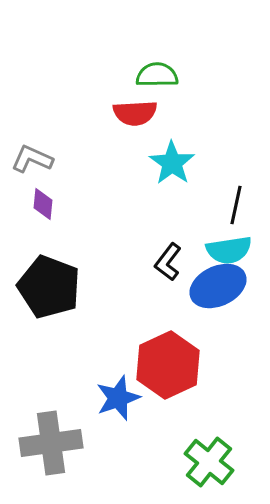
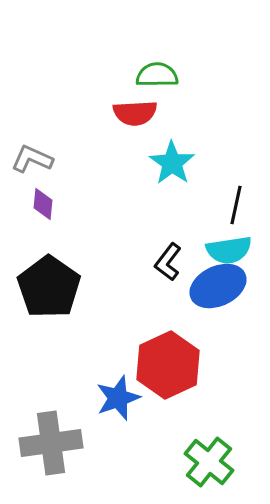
black pentagon: rotated 14 degrees clockwise
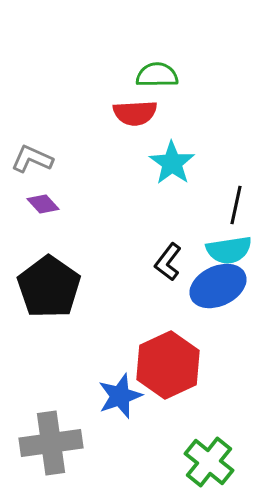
purple diamond: rotated 48 degrees counterclockwise
blue star: moved 2 px right, 2 px up
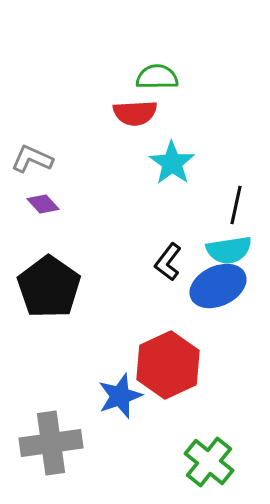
green semicircle: moved 2 px down
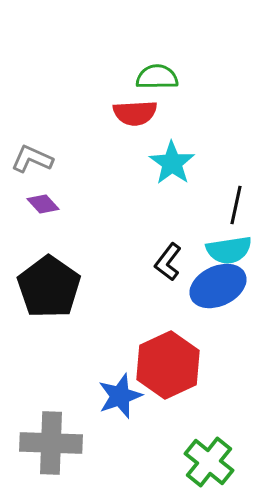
gray cross: rotated 10 degrees clockwise
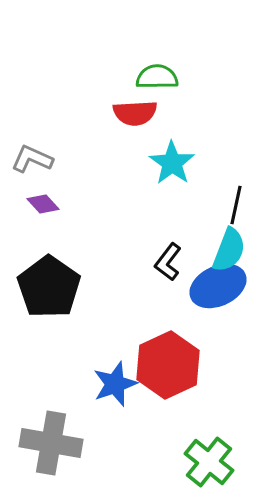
cyan semicircle: rotated 60 degrees counterclockwise
blue star: moved 5 px left, 12 px up
gray cross: rotated 8 degrees clockwise
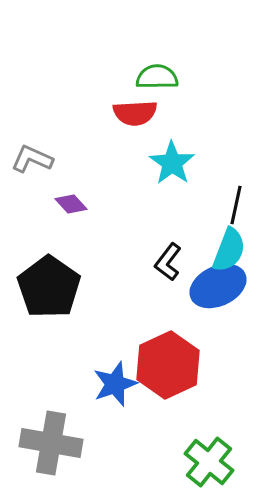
purple diamond: moved 28 px right
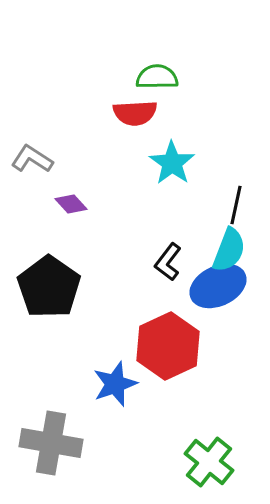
gray L-shape: rotated 9 degrees clockwise
red hexagon: moved 19 px up
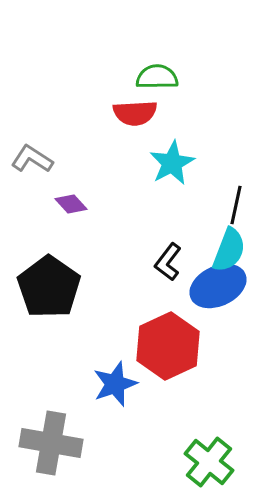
cyan star: rotated 9 degrees clockwise
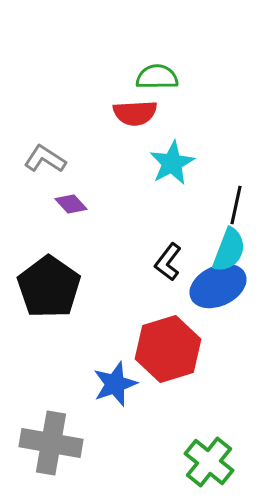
gray L-shape: moved 13 px right
red hexagon: moved 3 px down; rotated 8 degrees clockwise
